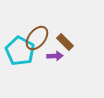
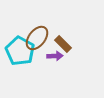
brown rectangle: moved 2 px left, 2 px down
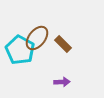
cyan pentagon: moved 1 px up
purple arrow: moved 7 px right, 26 px down
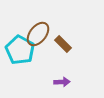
brown ellipse: moved 1 px right, 4 px up
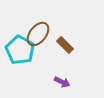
brown rectangle: moved 2 px right, 1 px down
purple arrow: rotated 28 degrees clockwise
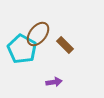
cyan pentagon: moved 2 px right, 1 px up
purple arrow: moved 8 px left; rotated 35 degrees counterclockwise
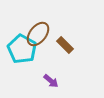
purple arrow: moved 3 px left, 1 px up; rotated 49 degrees clockwise
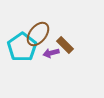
cyan pentagon: moved 2 px up; rotated 8 degrees clockwise
purple arrow: moved 28 px up; rotated 126 degrees clockwise
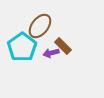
brown ellipse: moved 2 px right, 8 px up
brown rectangle: moved 2 px left, 1 px down
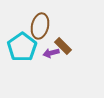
brown ellipse: rotated 25 degrees counterclockwise
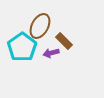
brown ellipse: rotated 15 degrees clockwise
brown rectangle: moved 1 px right, 5 px up
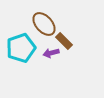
brown ellipse: moved 4 px right, 2 px up; rotated 70 degrees counterclockwise
cyan pentagon: moved 1 px left, 1 px down; rotated 16 degrees clockwise
